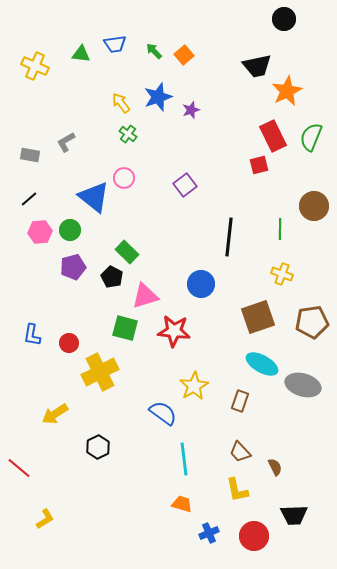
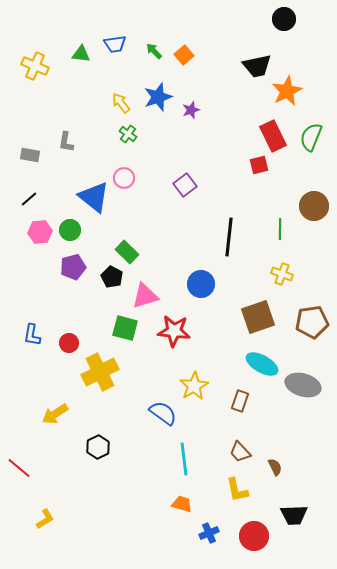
gray L-shape at (66, 142): rotated 50 degrees counterclockwise
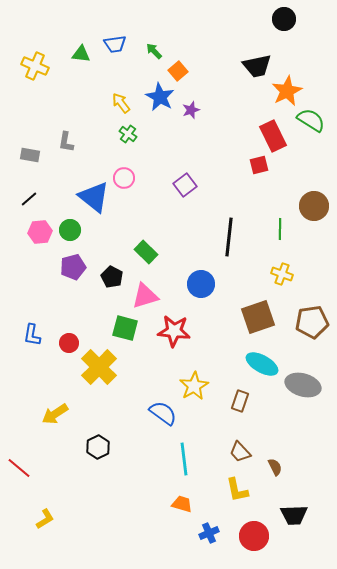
orange square at (184, 55): moved 6 px left, 16 px down
blue star at (158, 97): moved 2 px right; rotated 24 degrees counterclockwise
green semicircle at (311, 137): moved 17 px up; rotated 100 degrees clockwise
green rectangle at (127, 252): moved 19 px right
yellow cross at (100, 372): moved 1 px left, 5 px up; rotated 18 degrees counterclockwise
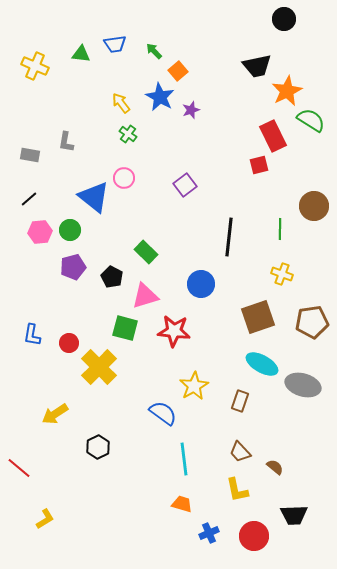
brown semicircle at (275, 467): rotated 24 degrees counterclockwise
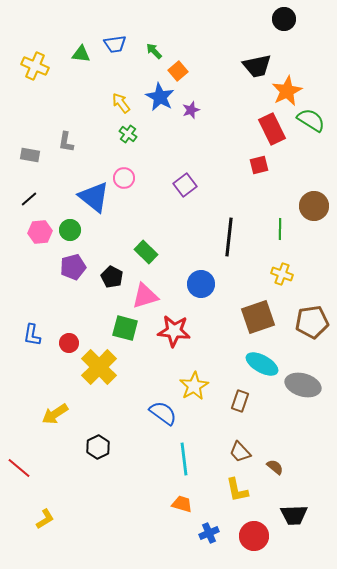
red rectangle at (273, 136): moved 1 px left, 7 px up
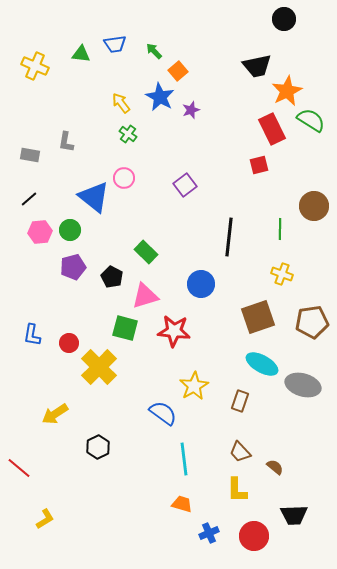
yellow L-shape at (237, 490): rotated 12 degrees clockwise
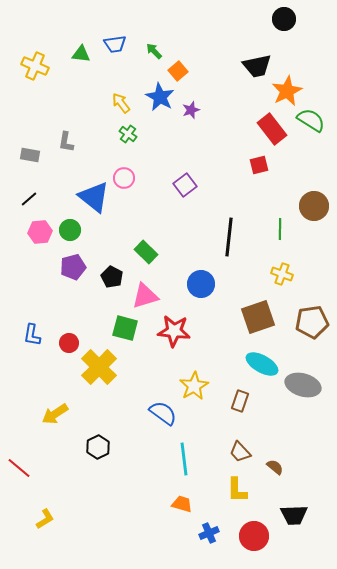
red rectangle at (272, 129): rotated 12 degrees counterclockwise
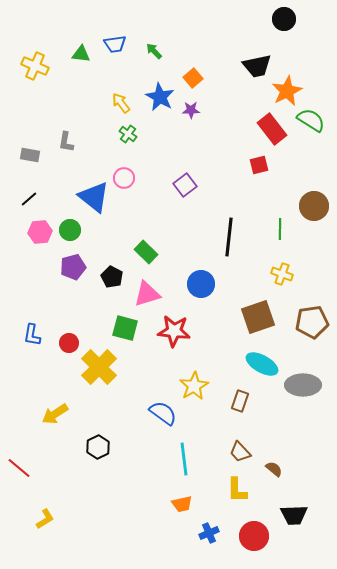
orange square at (178, 71): moved 15 px right, 7 px down
purple star at (191, 110): rotated 18 degrees clockwise
pink triangle at (145, 296): moved 2 px right, 2 px up
gray ellipse at (303, 385): rotated 16 degrees counterclockwise
brown semicircle at (275, 467): moved 1 px left, 2 px down
orange trapezoid at (182, 504): rotated 150 degrees clockwise
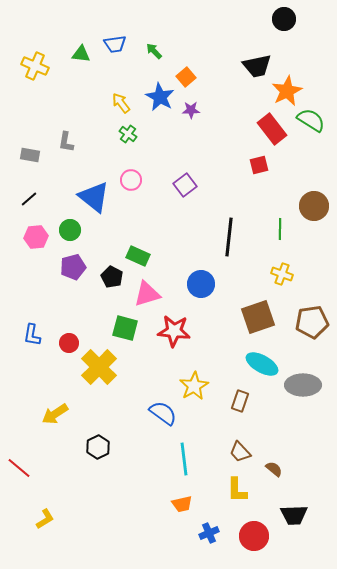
orange square at (193, 78): moved 7 px left, 1 px up
pink circle at (124, 178): moved 7 px right, 2 px down
pink hexagon at (40, 232): moved 4 px left, 5 px down
green rectangle at (146, 252): moved 8 px left, 4 px down; rotated 20 degrees counterclockwise
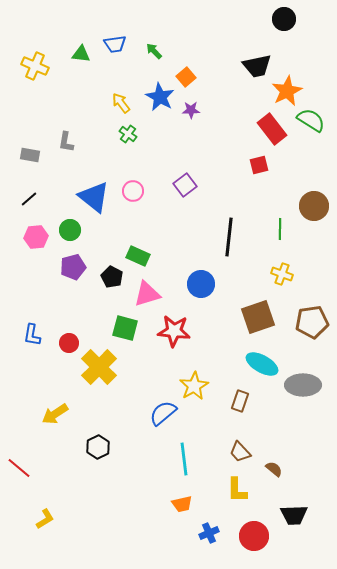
pink circle at (131, 180): moved 2 px right, 11 px down
blue semicircle at (163, 413): rotated 76 degrees counterclockwise
